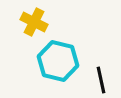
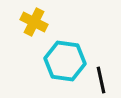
cyan hexagon: moved 7 px right; rotated 6 degrees counterclockwise
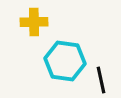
yellow cross: rotated 28 degrees counterclockwise
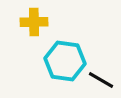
black line: rotated 48 degrees counterclockwise
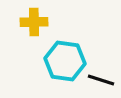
black line: rotated 12 degrees counterclockwise
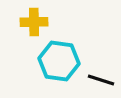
cyan hexagon: moved 6 px left
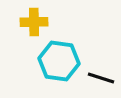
black line: moved 2 px up
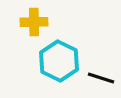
cyan hexagon: rotated 18 degrees clockwise
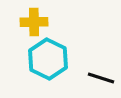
cyan hexagon: moved 11 px left, 2 px up
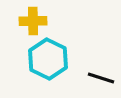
yellow cross: moved 1 px left, 1 px up
